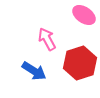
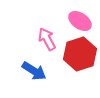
pink ellipse: moved 4 px left, 6 px down
red hexagon: moved 9 px up
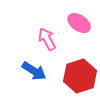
pink ellipse: moved 1 px left, 2 px down
red hexagon: moved 22 px down
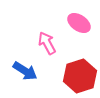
pink arrow: moved 4 px down
blue arrow: moved 9 px left
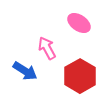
pink arrow: moved 5 px down
red hexagon: rotated 12 degrees counterclockwise
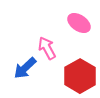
blue arrow: moved 3 px up; rotated 105 degrees clockwise
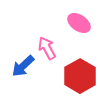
blue arrow: moved 2 px left, 2 px up
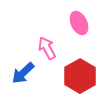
pink ellipse: rotated 30 degrees clockwise
blue arrow: moved 7 px down
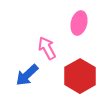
pink ellipse: rotated 40 degrees clockwise
blue arrow: moved 4 px right, 2 px down
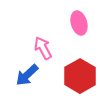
pink ellipse: rotated 30 degrees counterclockwise
pink arrow: moved 4 px left
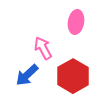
pink ellipse: moved 3 px left, 1 px up; rotated 25 degrees clockwise
red hexagon: moved 7 px left
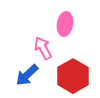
pink ellipse: moved 11 px left, 2 px down
